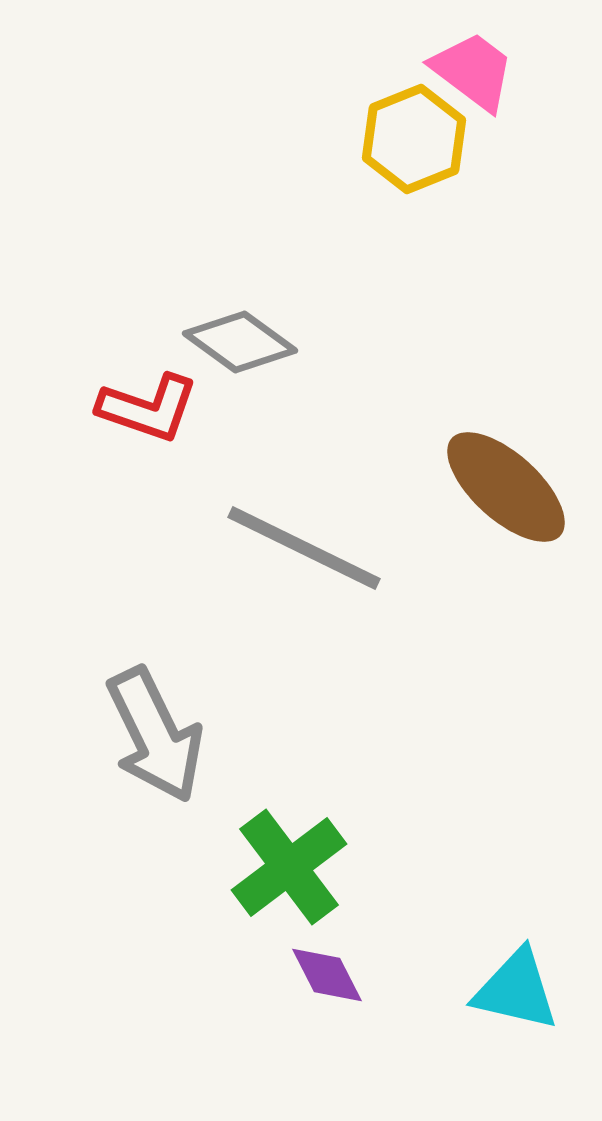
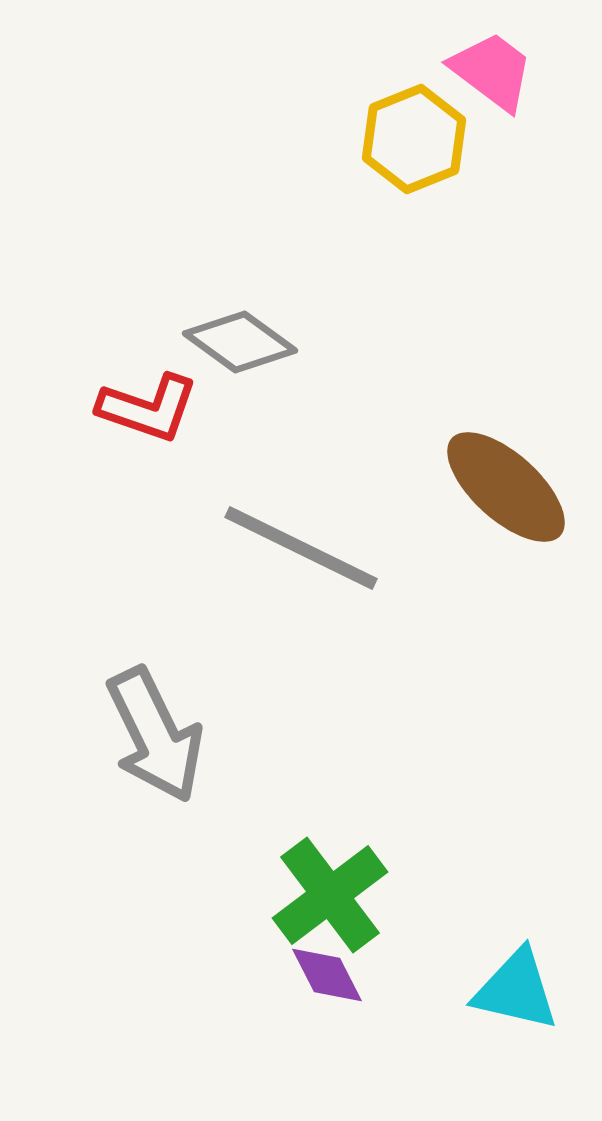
pink trapezoid: moved 19 px right
gray line: moved 3 px left
green cross: moved 41 px right, 28 px down
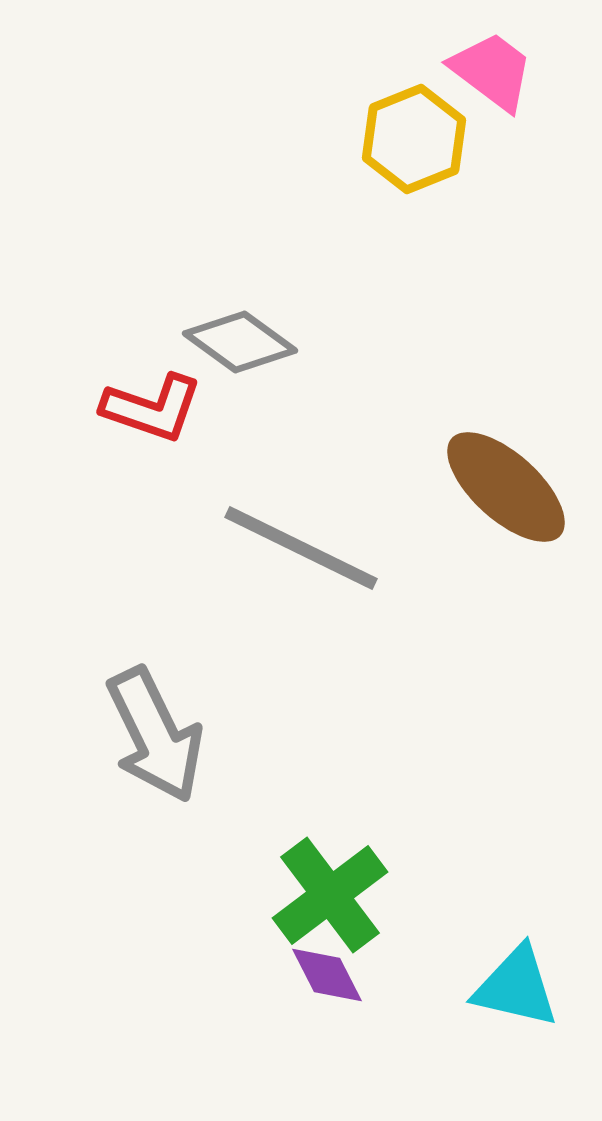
red L-shape: moved 4 px right
cyan triangle: moved 3 px up
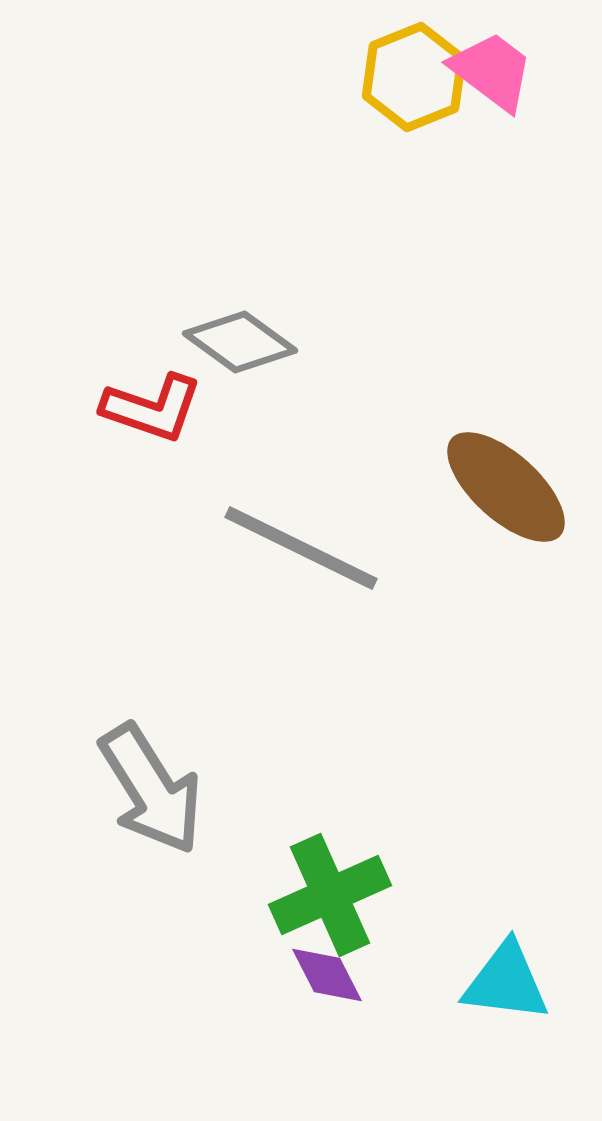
yellow hexagon: moved 62 px up
gray arrow: moved 4 px left, 54 px down; rotated 6 degrees counterclockwise
green cross: rotated 13 degrees clockwise
cyan triangle: moved 10 px left, 5 px up; rotated 6 degrees counterclockwise
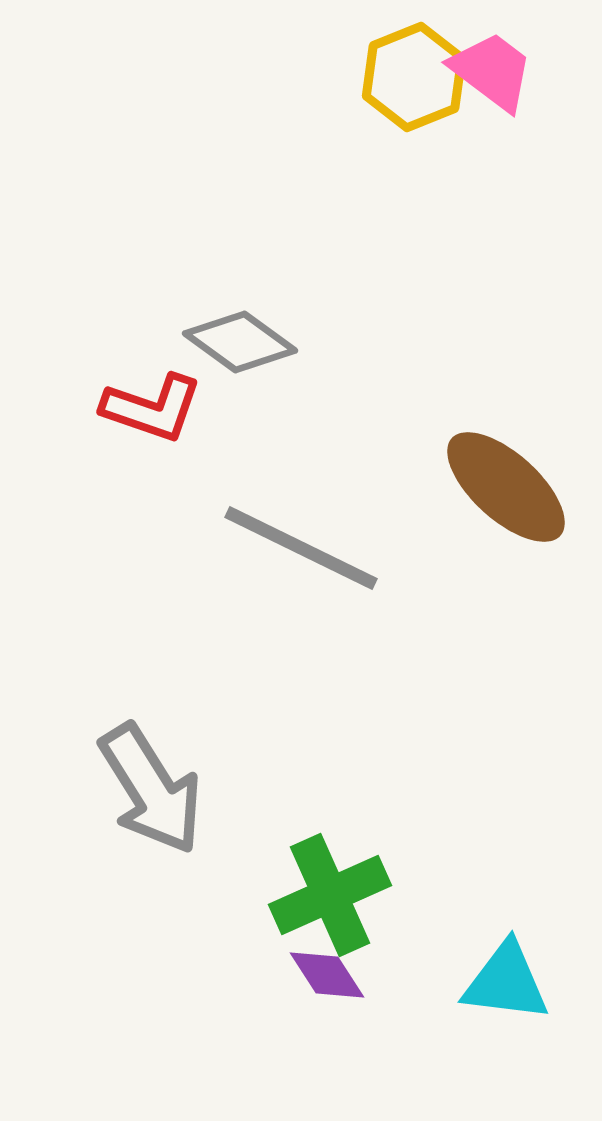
purple diamond: rotated 6 degrees counterclockwise
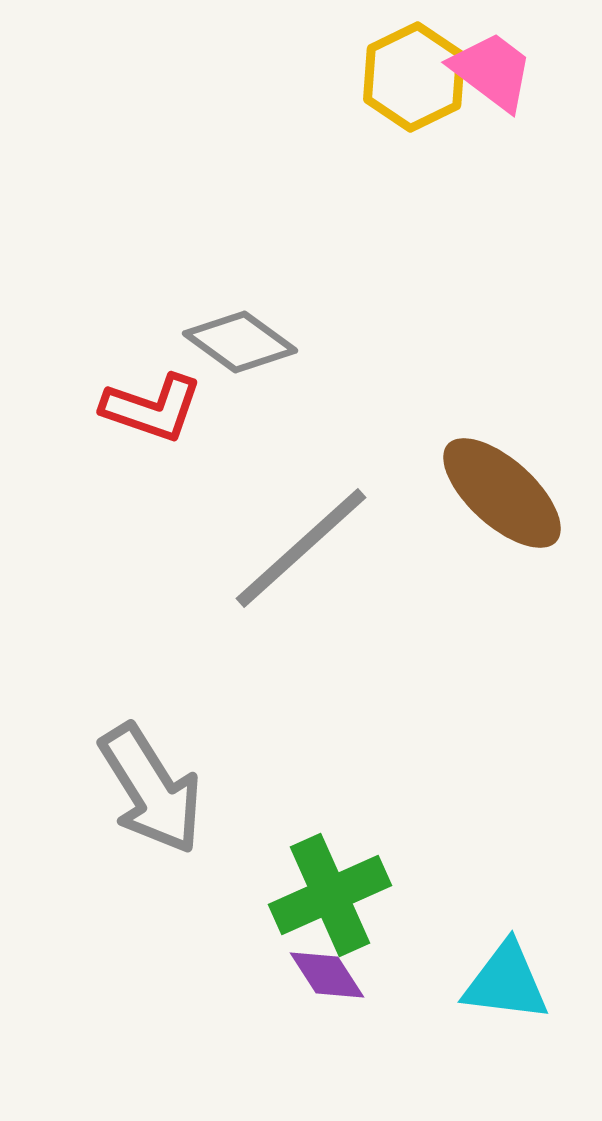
yellow hexagon: rotated 4 degrees counterclockwise
brown ellipse: moved 4 px left, 6 px down
gray line: rotated 68 degrees counterclockwise
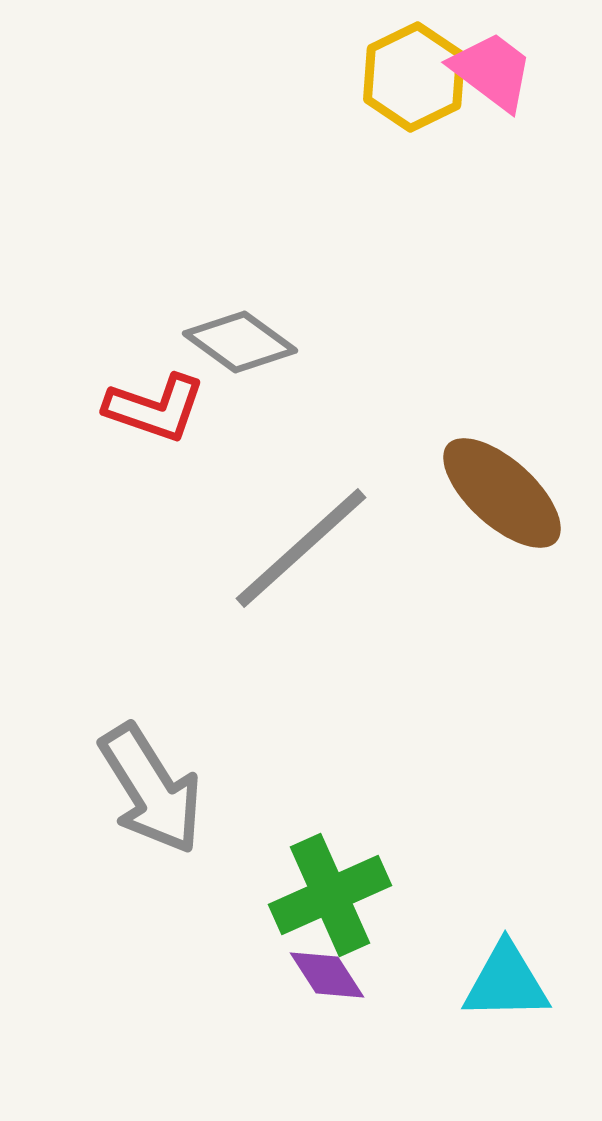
red L-shape: moved 3 px right
cyan triangle: rotated 8 degrees counterclockwise
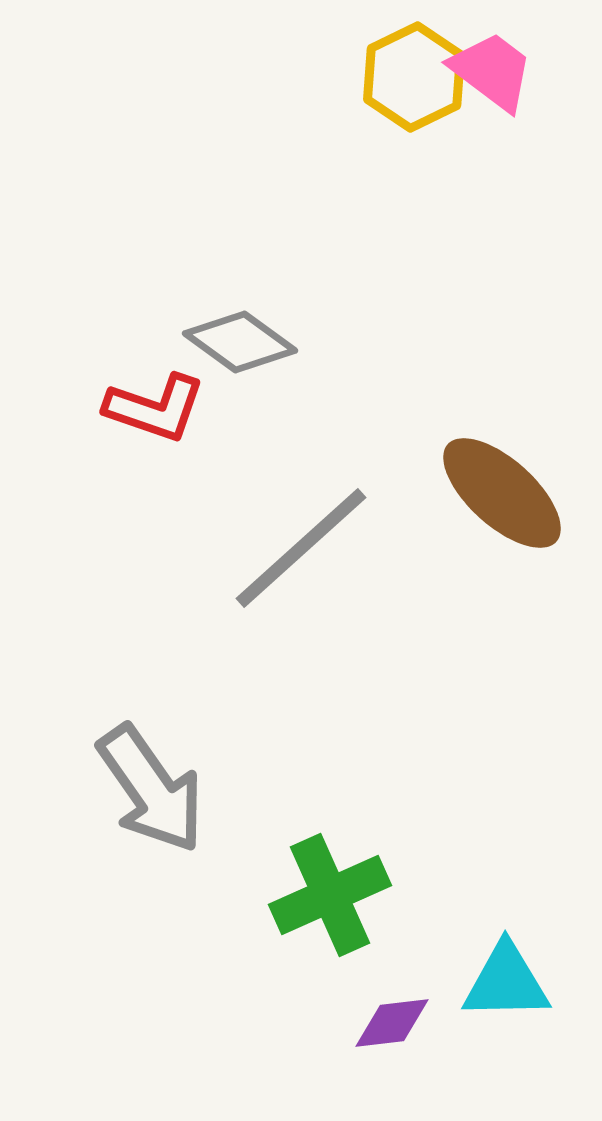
gray arrow: rotated 3 degrees counterclockwise
purple diamond: moved 65 px right, 48 px down; rotated 64 degrees counterclockwise
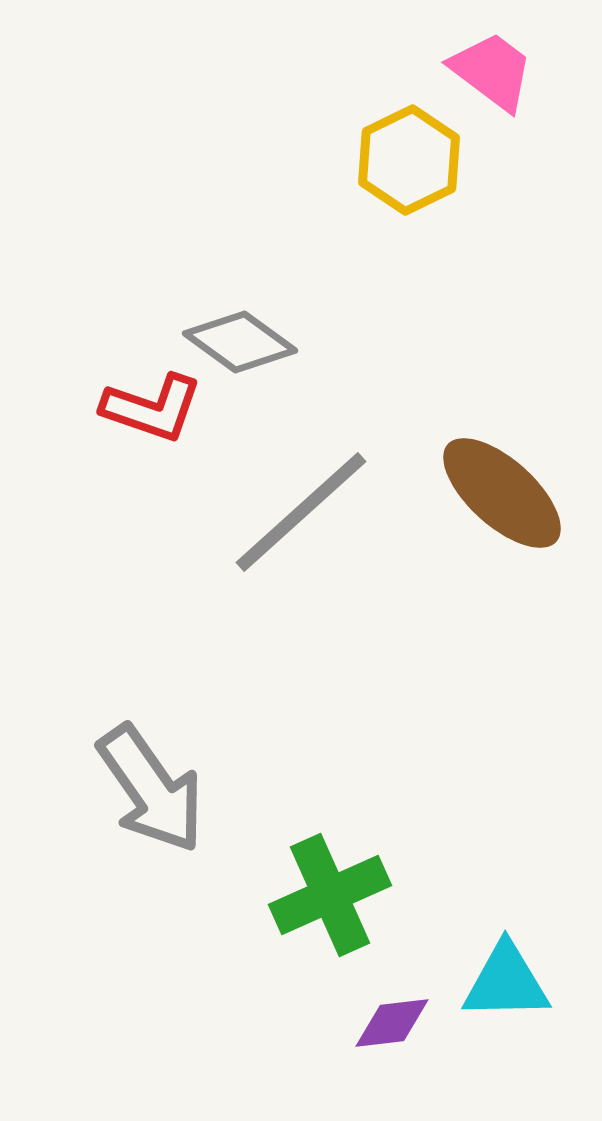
yellow hexagon: moved 5 px left, 83 px down
red L-shape: moved 3 px left
gray line: moved 36 px up
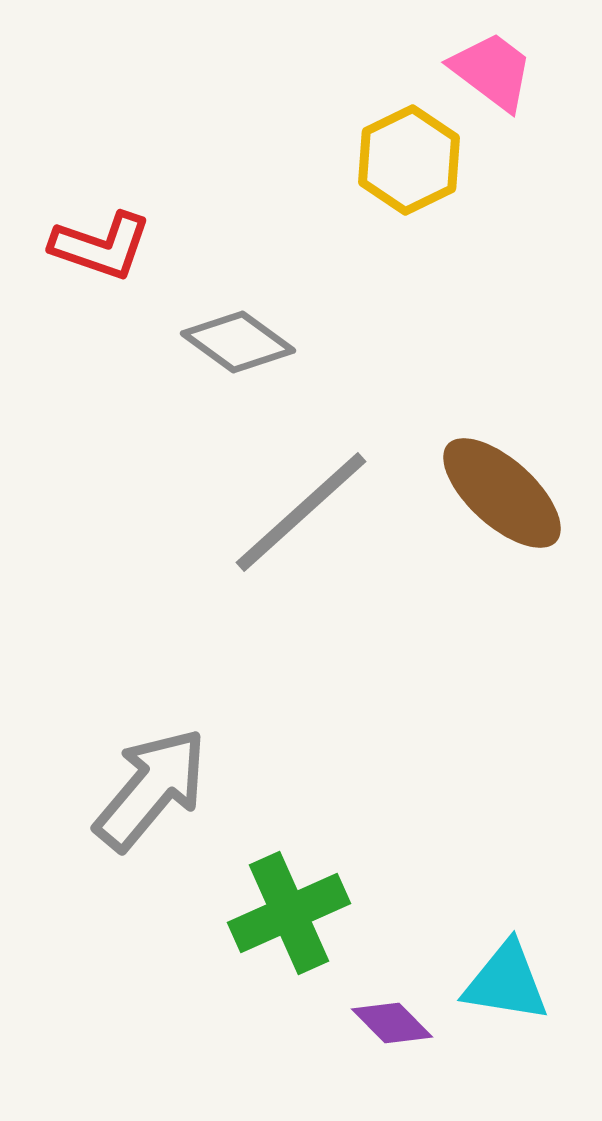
gray diamond: moved 2 px left
red L-shape: moved 51 px left, 162 px up
gray arrow: rotated 105 degrees counterclockwise
green cross: moved 41 px left, 18 px down
cyan triangle: rotated 10 degrees clockwise
purple diamond: rotated 52 degrees clockwise
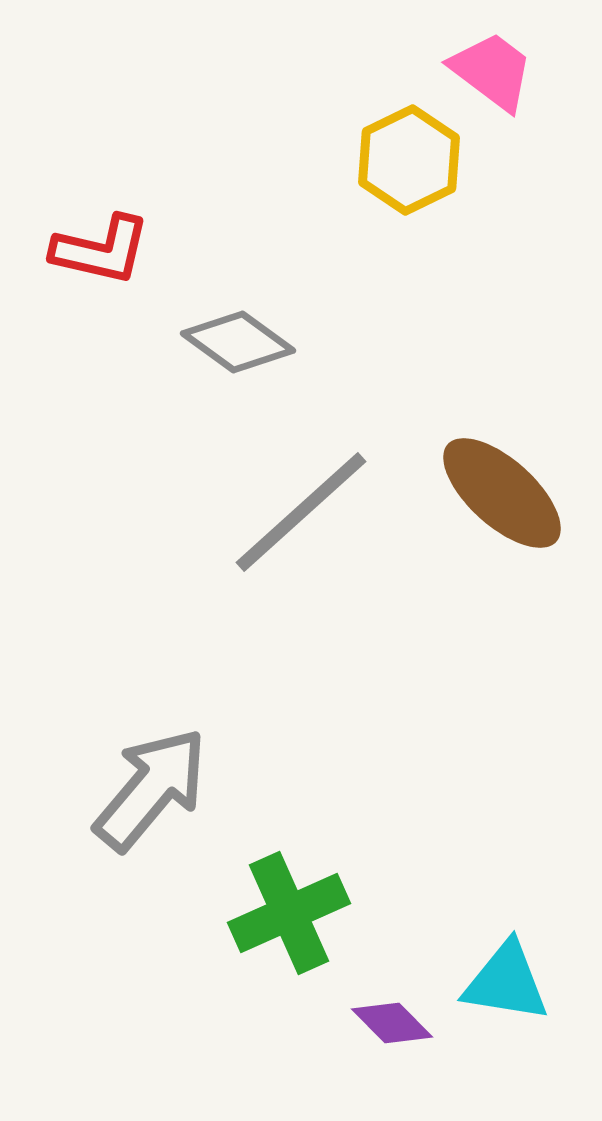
red L-shape: moved 4 px down; rotated 6 degrees counterclockwise
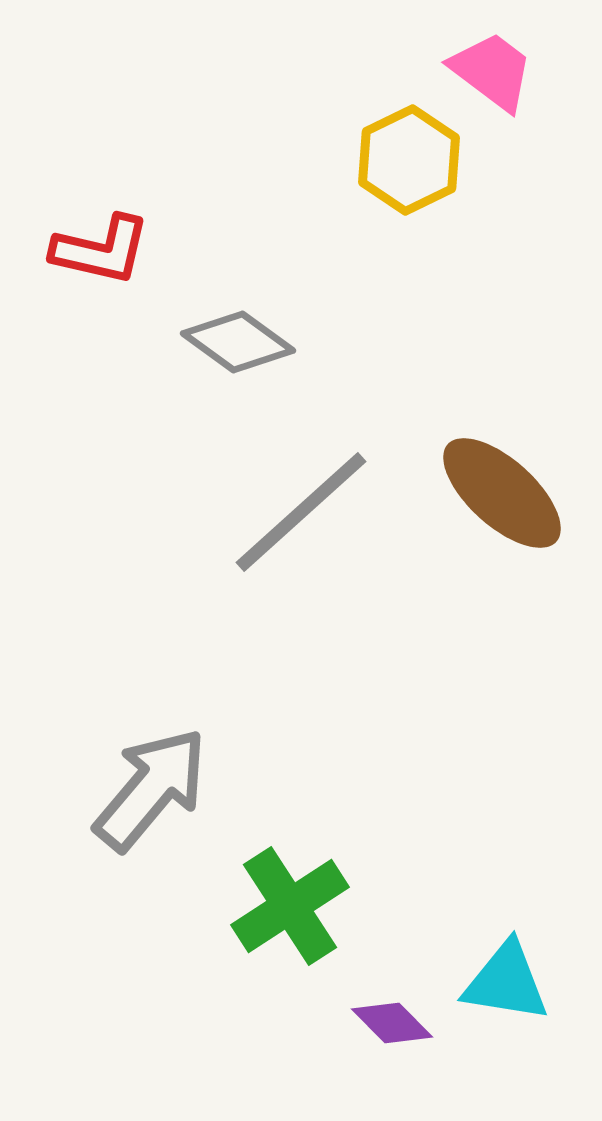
green cross: moved 1 px right, 7 px up; rotated 9 degrees counterclockwise
